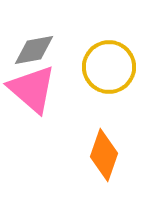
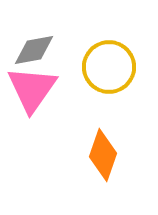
pink triangle: rotated 24 degrees clockwise
orange diamond: moved 1 px left
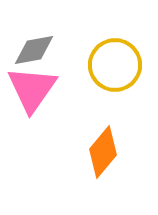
yellow circle: moved 6 px right, 2 px up
orange diamond: moved 3 px up; rotated 21 degrees clockwise
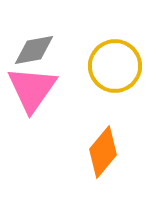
yellow circle: moved 1 px down
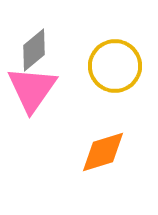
gray diamond: rotated 30 degrees counterclockwise
orange diamond: rotated 33 degrees clockwise
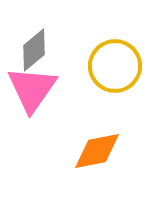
orange diamond: moved 6 px left, 1 px up; rotated 6 degrees clockwise
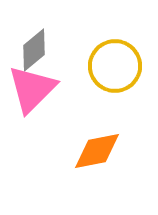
pink triangle: rotated 10 degrees clockwise
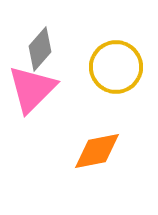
gray diamond: moved 6 px right, 1 px up; rotated 9 degrees counterclockwise
yellow circle: moved 1 px right, 1 px down
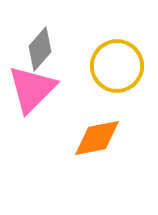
yellow circle: moved 1 px right, 1 px up
orange diamond: moved 13 px up
